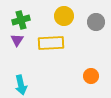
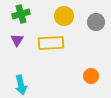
green cross: moved 6 px up
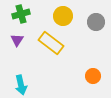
yellow circle: moved 1 px left
yellow rectangle: rotated 40 degrees clockwise
orange circle: moved 2 px right
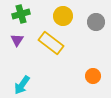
cyan arrow: moved 1 px right; rotated 48 degrees clockwise
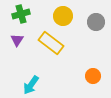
cyan arrow: moved 9 px right
